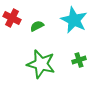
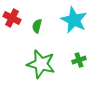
green semicircle: rotated 48 degrees counterclockwise
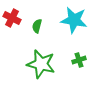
cyan star: rotated 16 degrees counterclockwise
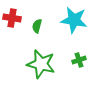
red cross: rotated 18 degrees counterclockwise
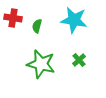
red cross: moved 1 px right
green cross: rotated 24 degrees counterclockwise
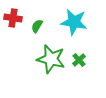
cyan star: moved 2 px down
green semicircle: rotated 16 degrees clockwise
green star: moved 10 px right, 5 px up
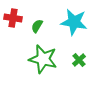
green star: moved 8 px left
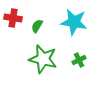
green cross: rotated 16 degrees clockwise
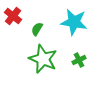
red cross: moved 2 px up; rotated 30 degrees clockwise
green semicircle: moved 3 px down
green star: rotated 8 degrees clockwise
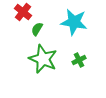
red cross: moved 10 px right, 4 px up
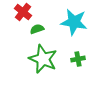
green semicircle: rotated 40 degrees clockwise
green cross: moved 1 px left, 1 px up; rotated 16 degrees clockwise
